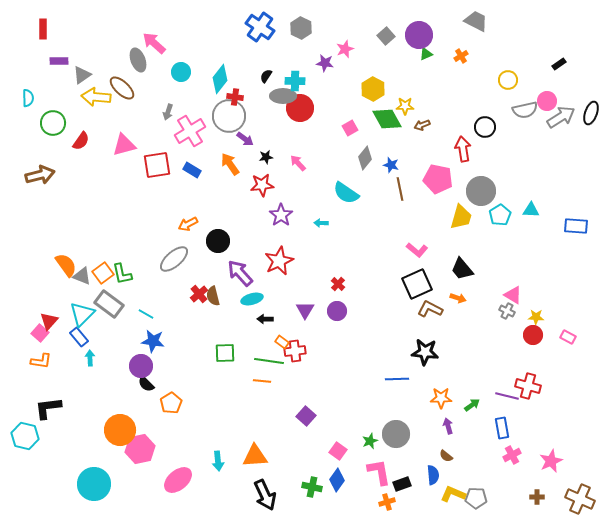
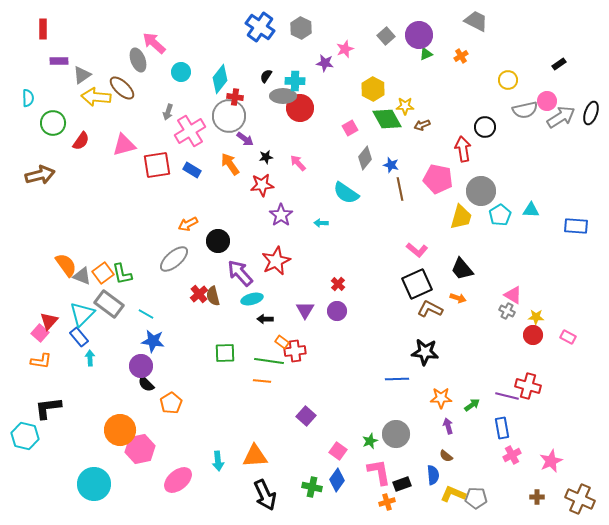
red star at (279, 261): moved 3 px left
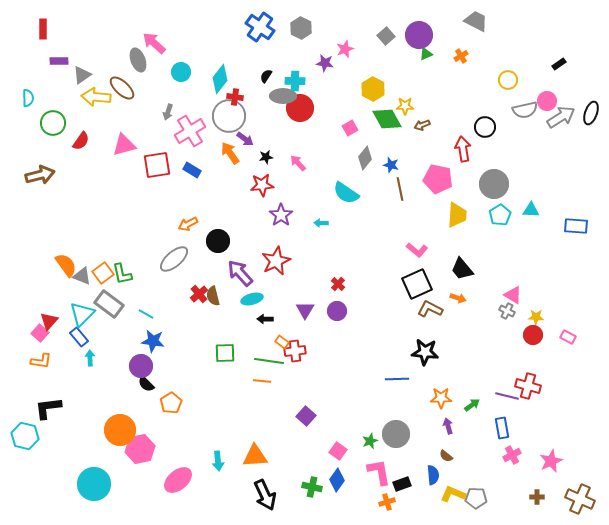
orange arrow at (230, 164): moved 11 px up
gray circle at (481, 191): moved 13 px right, 7 px up
yellow trapezoid at (461, 217): moved 4 px left, 2 px up; rotated 12 degrees counterclockwise
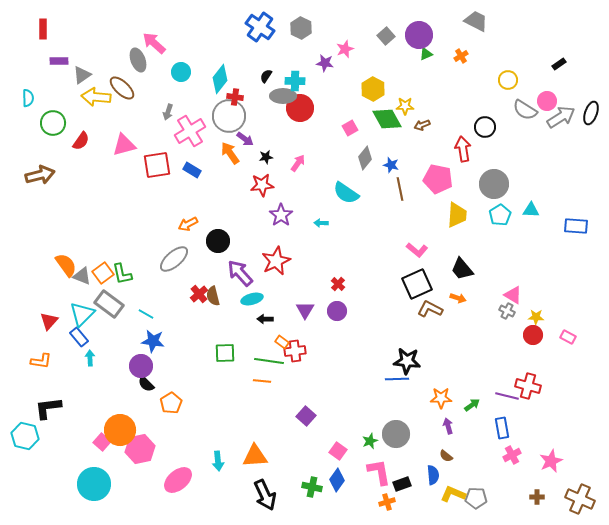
gray semicircle at (525, 110): rotated 45 degrees clockwise
pink arrow at (298, 163): rotated 78 degrees clockwise
pink square at (40, 333): moved 62 px right, 109 px down
black star at (425, 352): moved 18 px left, 9 px down
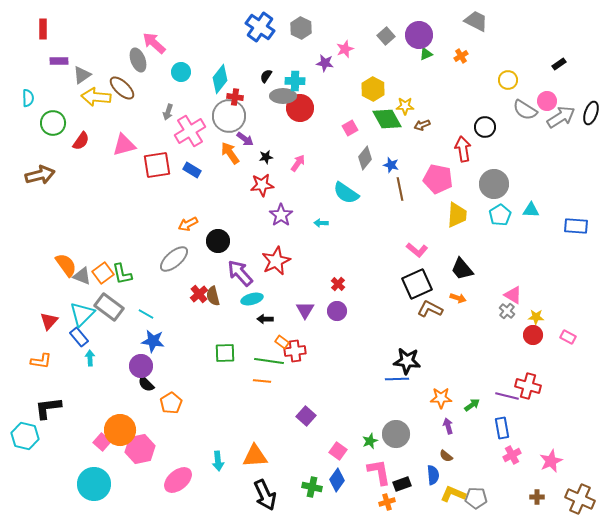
gray rectangle at (109, 304): moved 3 px down
gray cross at (507, 311): rotated 14 degrees clockwise
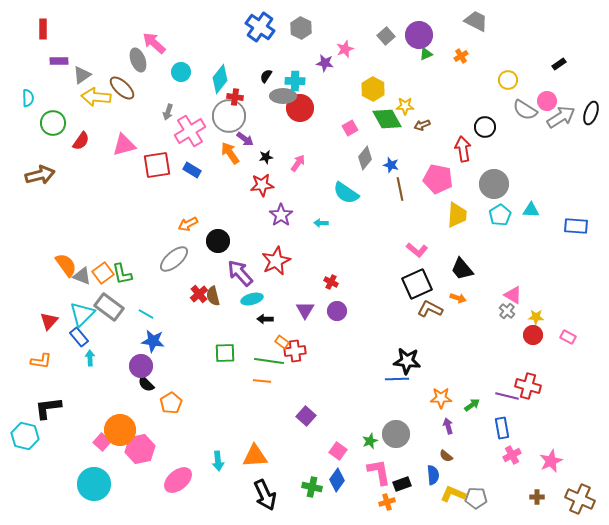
red cross at (338, 284): moved 7 px left, 2 px up; rotated 16 degrees counterclockwise
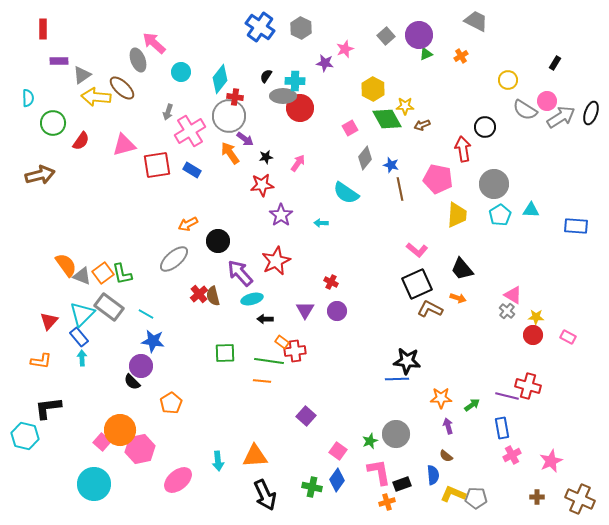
black rectangle at (559, 64): moved 4 px left, 1 px up; rotated 24 degrees counterclockwise
cyan arrow at (90, 358): moved 8 px left
black semicircle at (146, 384): moved 14 px left, 2 px up
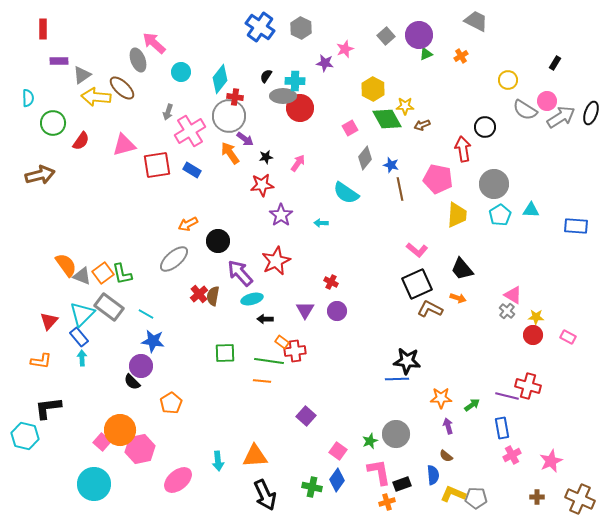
brown semicircle at (213, 296): rotated 24 degrees clockwise
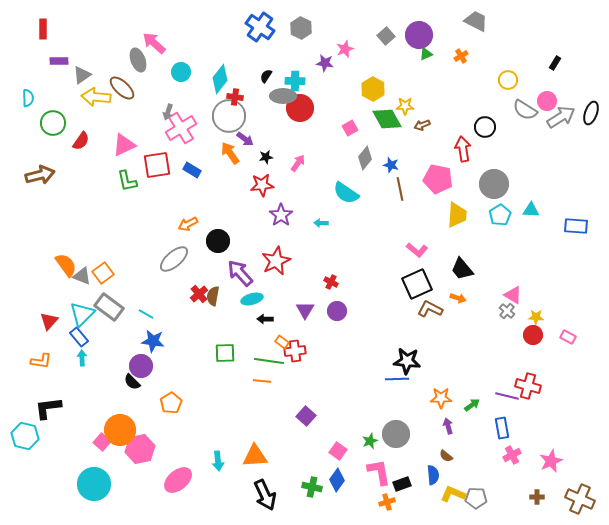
pink cross at (190, 131): moved 9 px left, 3 px up
pink triangle at (124, 145): rotated 10 degrees counterclockwise
green L-shape at (122, 274): moved 5 px right, 93 px up
